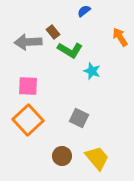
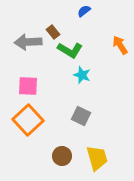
orange arrow: moved 8 px down
cyan star: moved 10 px left, 4 px down
gray square: moved 2 px right, 2 px up
yellow trapezoid: rotated 24 degrees clockwise
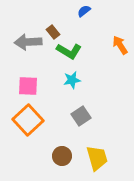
green L-shape: moved 1 px left, 1 px down
cyan star: moved 10 px left, 5 px down; rotated 30 degrees counterclockwise
gray square: rotated 30 degrees clockwise
